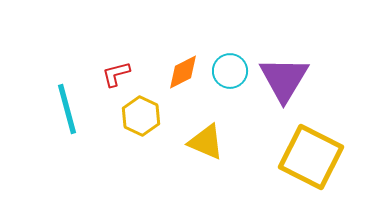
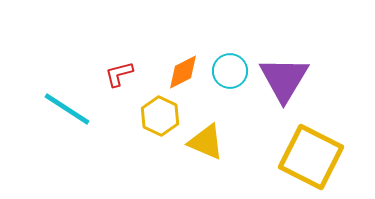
red L-shape: moved 3 px right
cyan line: rotated 42 degrees counterclockwise
yellow hexagon: moved 19 px right
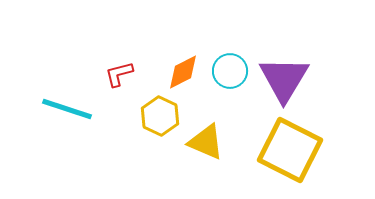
cyan line: rotated 15 degrees counterclockwise
yellow square: moved 21 px left, 7 px up
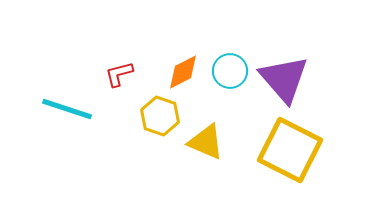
purple triangle: rotated 12 degrees counterclockwise
yellow hexagon: rotated 6 degrees counterclockwise
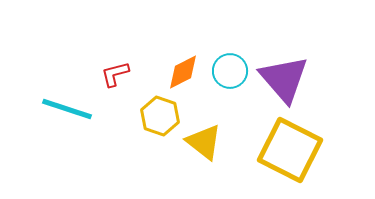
red L-shape: moved 4 px left
yellow triangle: moved 2 px left; rotated 15 degrees clockwise
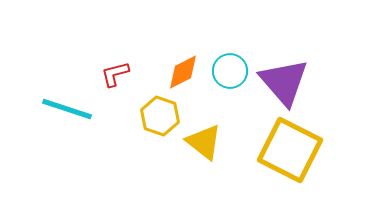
purple triangle: moved 3 px down
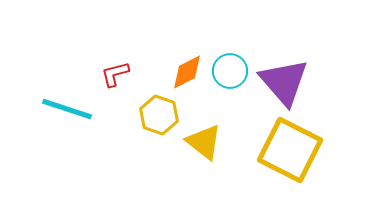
orange diamond: moved 4 px right
yellow hexagon: moved 1 px left, 1 px up
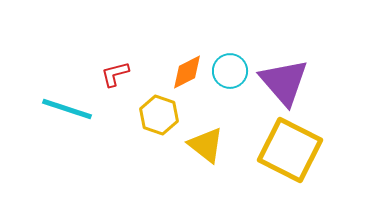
yellow triangle: moved 2 px right, 3 px down
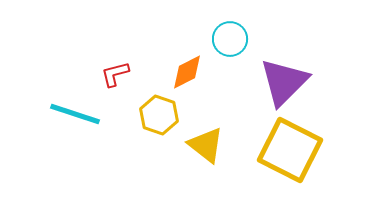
cyan circle: moved 32 px up
purple triangle: rotated 26 degrees clockwise
cyan line: moved 8 px right, 5 px down
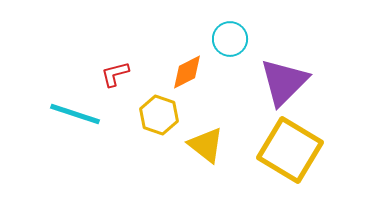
yellow square: rotated 4 degrees clockwise
